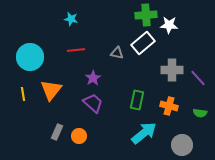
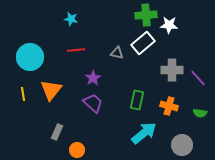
orange circle: moved 2 px left, 14 px down
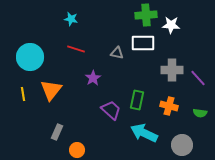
white star: moved 2 px right
white rectangle: rotated 40 degrees clockwise
red line: moved 1 px up; rotated 24 degrees clockwise
purple trapezoid: moved 18 px right, 7 px down
cyan arrow: rotated 116 degrees counterclockwise
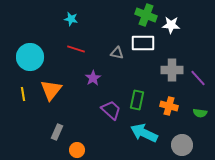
green cross: rotated 25 degrees clockwise
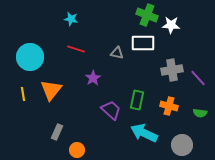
green cross: moved 1 px right
gray cross: rotated 10 degrees counterclockwise
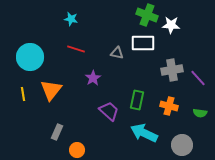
purple trapezoid: moved 2 px left, 1 px down
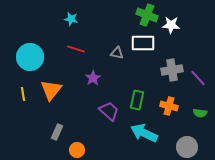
gray circle: moved 5 px right, 2 px down
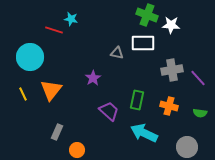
red line: moved 22 px left, 19 px up
yellow line: rotated 16 degrees counterclockwise
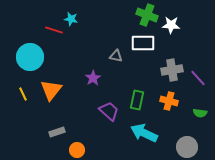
gray triangle: moved 1 px left, 3 px down
orange cross: moved 5 px up
gray rectangle: rotated 49 degrees clockwise
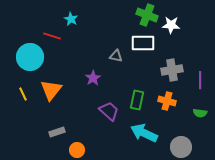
cyan star: rotated 16 degrees clockwise
red line: moved 2 px left, 6 px down
purple line: moved 2 px right, 2 px down; rotated 42 degrees clockwise
orange cross: moved 2 px left
gray circle: moved 6 px left
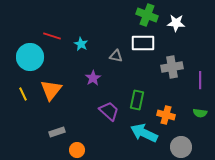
cyan star: moved 10 px right, 25 px down
white star: moved 5 px right, 2 px up
gray cross: moved 3 px up
orange cross: moved 1 px left, 14 px down
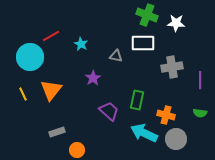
red line: moved 1 px left; rotated 48 degrees counterclockwise
gray circle: moved 5 px left, 8 px up
